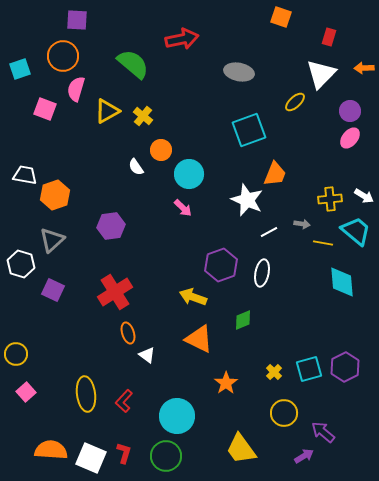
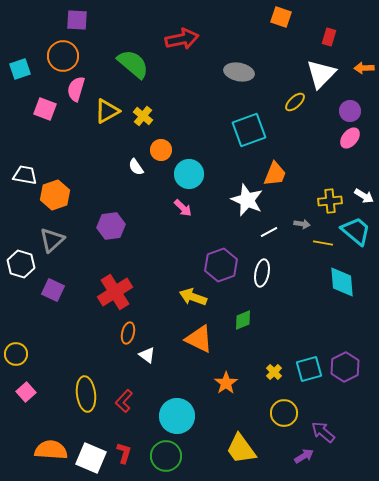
yellow cross at (330, 199): moved 2 px down
orange ellipse at (128, 333): rotated 30 degrees clockwise
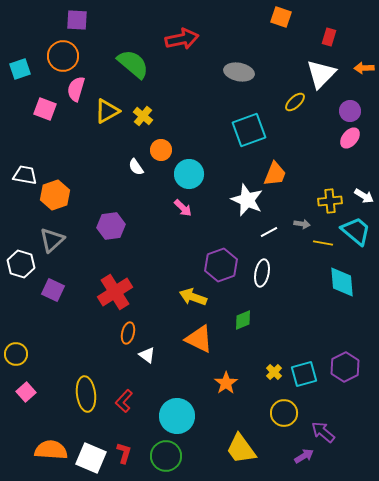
cyan square at (309, 369): moved 5 px left, 5 px down
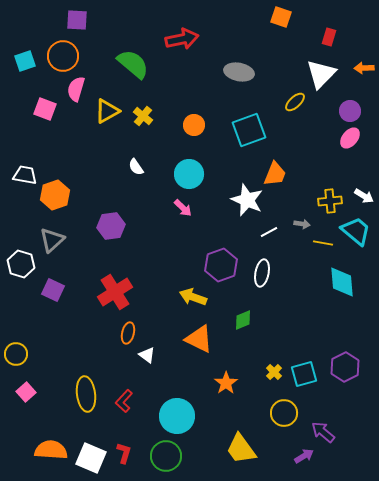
cyan square at (20, 69): moved 5 px right, 8 px up
orange circle at (161, 150): moved 33 px right, 25 px up
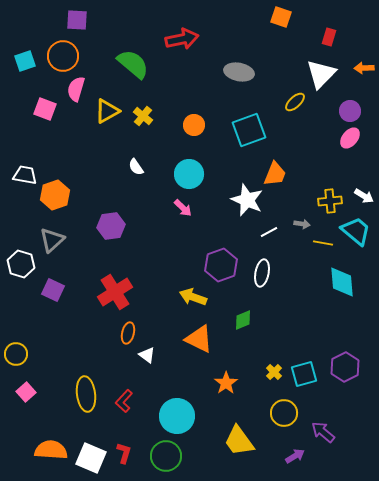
yellow trapezoid at (241, 449): moved 2 px left, 8 px up
purple arrow at (304, 456): moved 9 px left
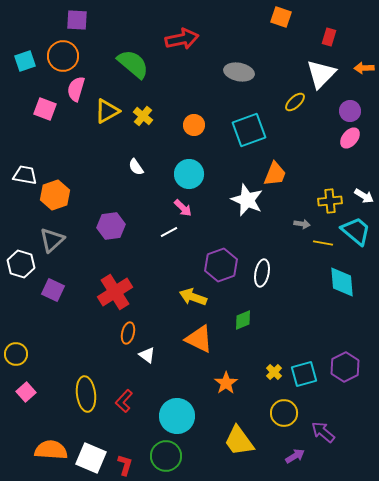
white line at (269, 232): moved 100 px left
red L-shape at (124, 453): moved 1 px right, 12 px down
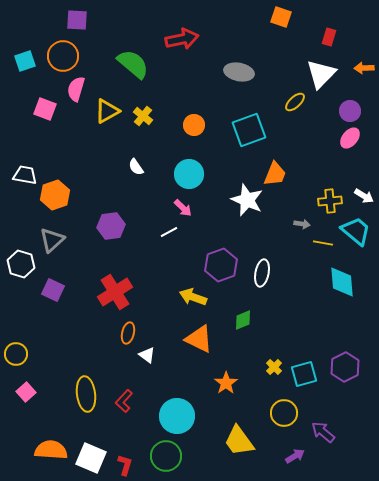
yellow cross at (274, 372): moved 5 px up
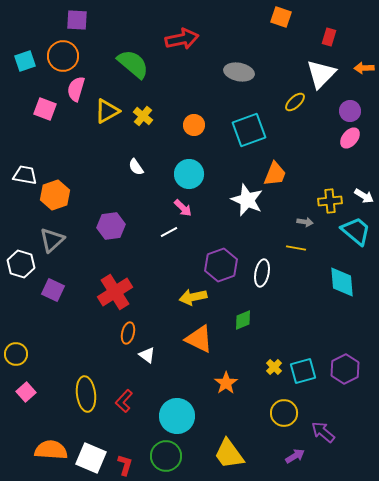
gray arrow at (302, 224): moved 3 px right, 2 px up
yellow line at (323, 243): moved 27 px left, 5 px down
yellow arrow at (193, 297): rotated 32 degrees counterclockwise
purple hexagon at (345, 367): moved 2 px down
cyan square at (304, 374): moved 1 px left, 3 px up
yellow trapezoid at (239, 441): moved 10 px left, 13 px down
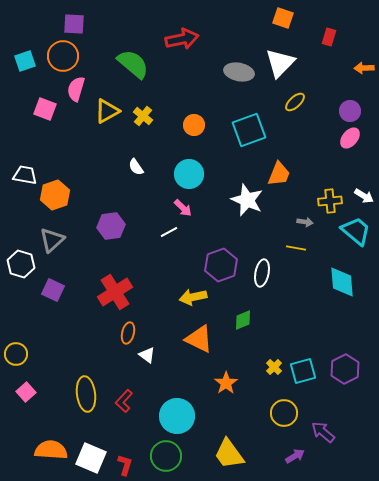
orange square at (281, 17): moved 2 px right, 1 px down
purple square at (77, 20): moved 3 px left, 4 px down
white triangle at (321, 74): moved 41 px left, 11 px up
orange trapezoid at (275, 174): moved 4 px right
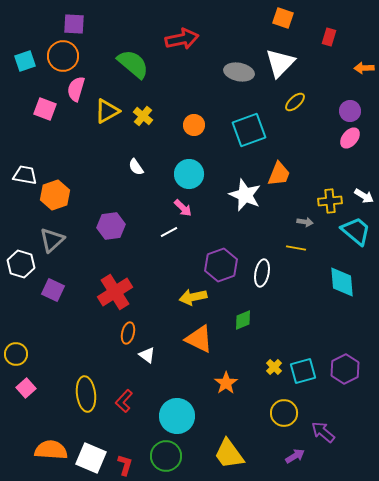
white star at (247, 200): moved 2 px left, 5 px up
pink square at (26, 392): moved 4 px up
